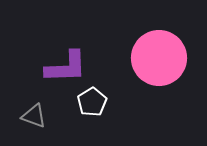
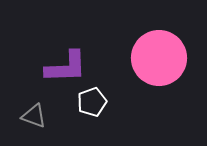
white pentagon: rotated 12 degrees clockwise
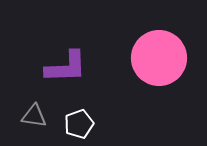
white pentagon: moved 13 px left, 22 px down
gray triangle: rotated 12 degrees counterclockwise
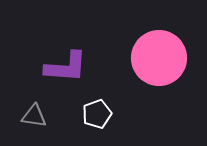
purple L-shape: rotated 6 degrees clockwise
white pentagon: moved 18 px right, 10 px up
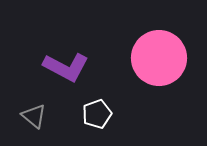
purple L-shape: rotated 24 degrees clockwise
gray triangle: rotated 32 degrees clockwise
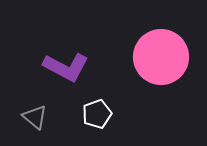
pink circle: moved 2 px right, 1 px up
gray triangle: moved 1 px right, 1 px down
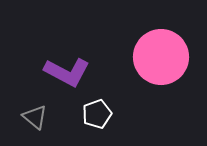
purple L-shape: moved 1 px right, 5 px down
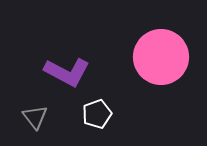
gray triangle: rotated 12 degrees clockwise
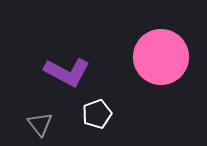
gray triangle: moved 5 px right, 7 px down
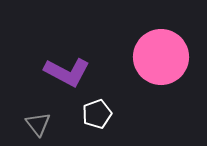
gray triangle: moved 2 px left
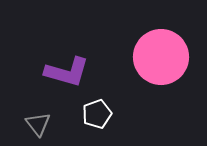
purple L-shape: rotated 12 degrees counterclockwise
